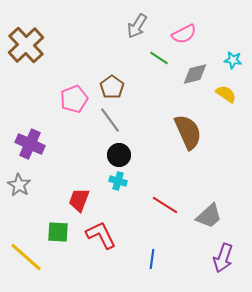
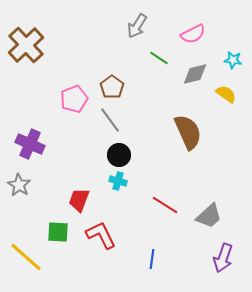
pink semicircle: moved 9 px right
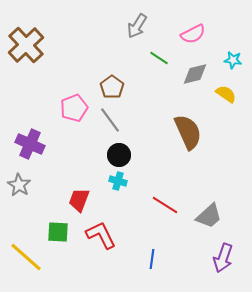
pink pentagon: moved 9 px down
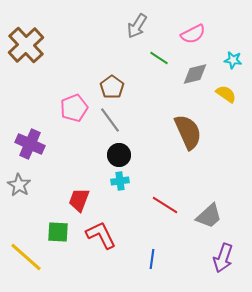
cyan cross: moved 2 px right; rotated 24 degrees counterclockwise
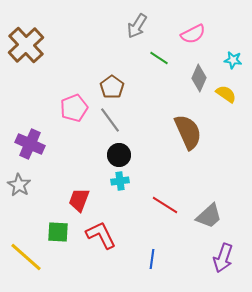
gray diamond: moved 4 px right, 4 px down; rotated 52 degrees counterclockwise
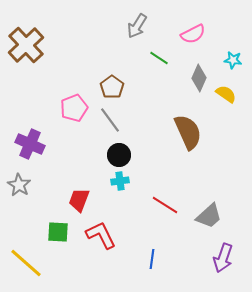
yellow line: moved 6 px down
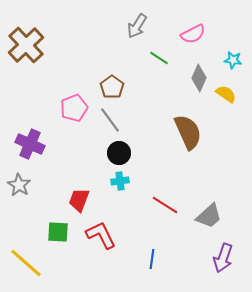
black circle: moved 2 px up
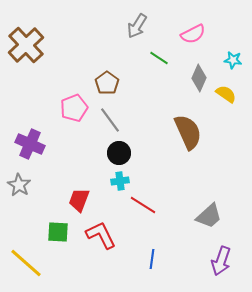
brown pentagon: moved 5 px left, 4 px up
red line: moved 22 px left
purple arrow: moved 2 px left, 3 px down
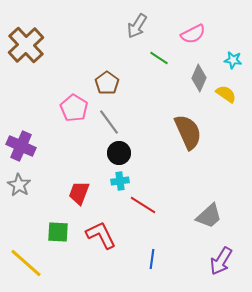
pink pentagon: rotated 20 degrees counterclockwise
gray line: moved 1 px left, 2 px down
purple cross: moved 9 px left, 2 px down
red trapezoid: moved 7 px up
purple arrow: rotated 12 degrees clockwise
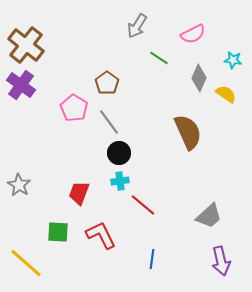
brown cross: rotated 9 degrees counterclockwise
purple cross: moved 61 px up; rotated 12 degrees clockwise
red line: rotated 8 degrees clockwise
purple arrow: rotated 44 degrees counterclockwise
